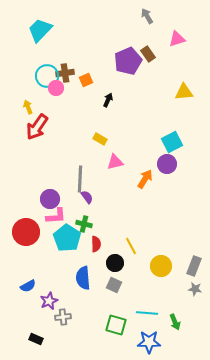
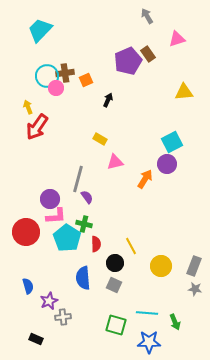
gray line at (80, 179): moved 2 px left; rotated 12 degrees clockwise
blue semicircle at (28, 286): rotated 77 degrees counterclockwise
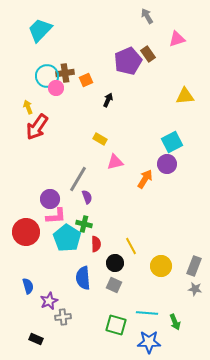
yellow triangle at (184, 92): moved 1 px right, 4 px down
gray line at (78, 179): rotated 16 degrees clockwise
purple semicircle at (87, 197): rotated 16 degrees clockwise
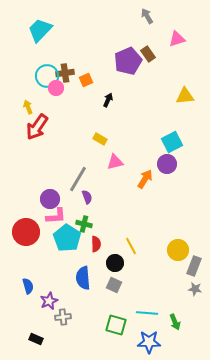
yellow circle at (161, 266): moved 17 px right, 16 px up
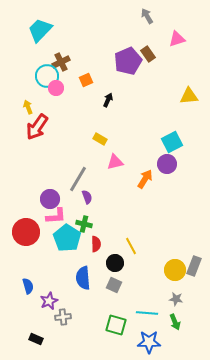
brown cross at (65, 73): moved 4 px left, 11 px up; rotated 18 degrees counterclockwise
yellow triangle at (185, 96): moved 4 px right
yellow circle at (178, 250): moved 3 px left, 20 px down
gray star at (195, 289): moved 19 px left, 10 px down
